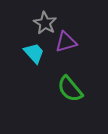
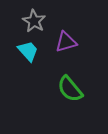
gray star: moved 11 px left, 2 px up
cyan trapezoid: moved 6 px left, 2 px up
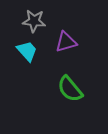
gray star: rotated 25 degrees counterclockwise
cyan trapezoid: moved 1 px left
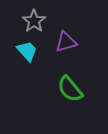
gray star: rotated 30 degrees clockwise
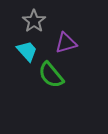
purple triangle: moved 1 px down
green semicircle: moved 19 px left, 14 px up
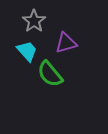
green semicircle: moved 1 px left, 1 px up
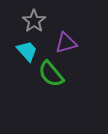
green semicircle: moved 1 px right
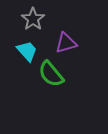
gray star: moved 1 px left, 2 px up
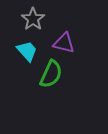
purple triangle: moved 2 px left; rotated 30 degrees clockwise
green semicircle: rotated 116 degrees counterclockwise
